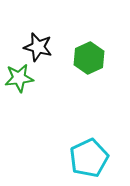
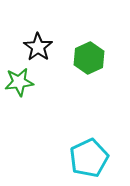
black star: rotated 20 degrees clockwise
green star: moved 4 px down
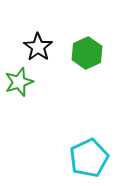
green hexagon: moved 2 px left, 5 px up
green star: rotated 12 degrees counterclockwise
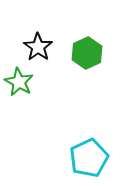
green star: rotated 24 degrees counterclockwise
